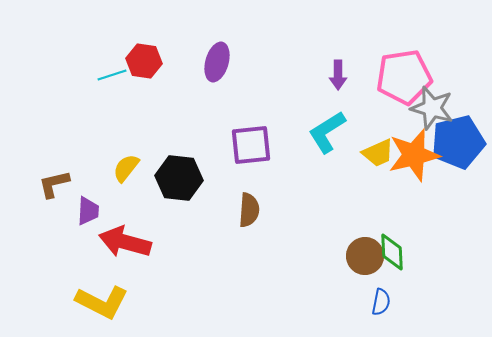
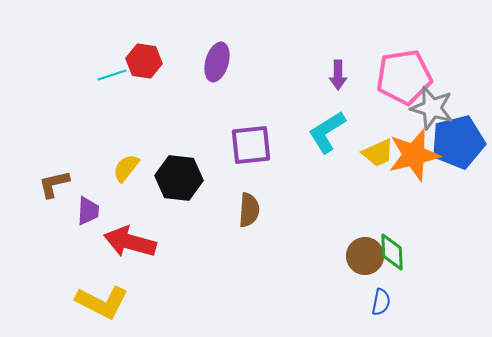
red arrow: moved 5 px right
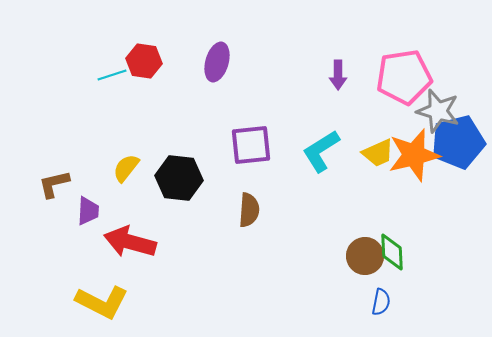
gray star: moved 6 px right, 3 px down
cyan L-shape: moved 6 px left, 19 px down
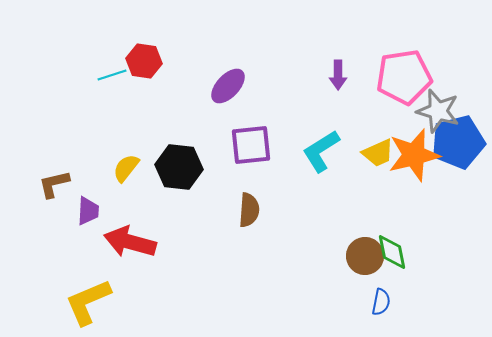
purple ellipse: moved 11 px right, 24 px down; rotated 27 degrees clockwise
black hexagon: moved 11 px up
green diamond: rotated 9 degrees counterclockwise
yellow L-shape: moved 14 px left; rotated 130 degrees clockwise
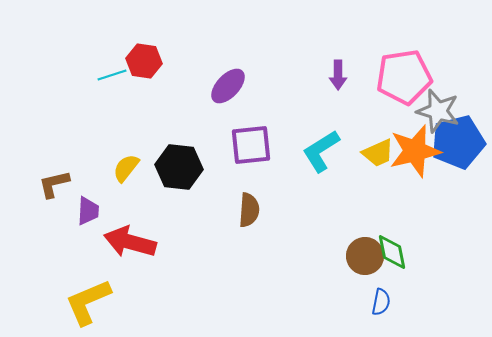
orange star: moved 1 px right, 4 px up
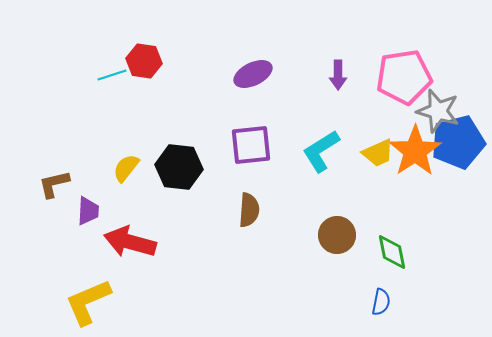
purple ellipse: moved 25 px right, 12 px up; rotated 21 degrees clockwise
orange star: rotated 20 degrees counterclockwise
brown circle: moved 28 px left, 21 px up
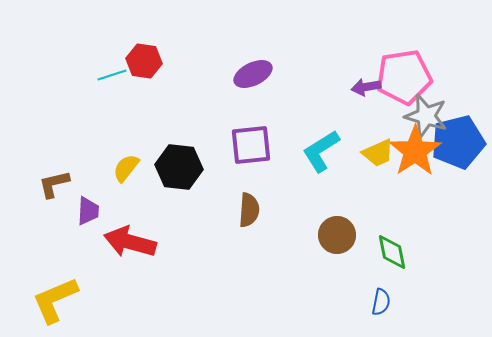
purple arrow: moved 28 px right, 12 px down; rotated 80 degrees clockwise
gray star: moved 12 px left, 5 px down
yellow L-shape: moved 33 px left, 2 px up
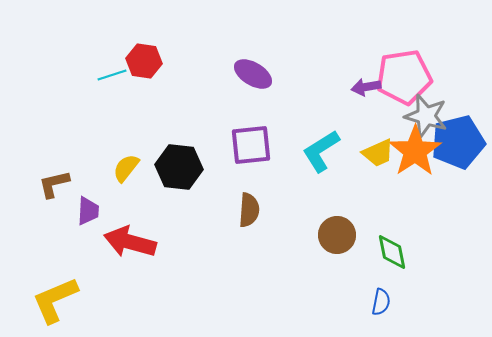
purple ellipse: rotated 57 degrees clockwise
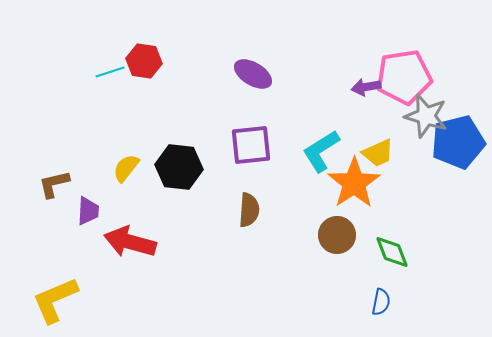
cyan line: moved 2 px left, 3 px up
orange star: moved 61 px left, 32 px down
green diamond: rotated 9 degrees counterclockwise
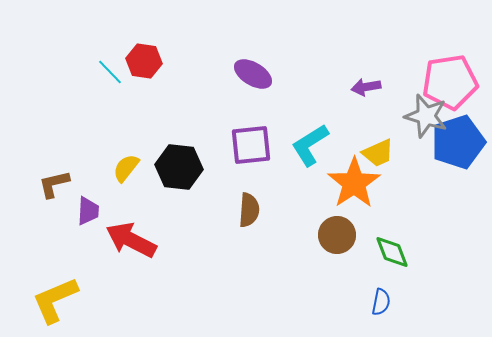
cyan line: rotated 64 degrees clockwise
pink pentagon: moved 46 px right, 5 px down
blue pentagon: rotated 4 degrees counterclockwise
cyan L-shape: moved 11 px left, 6 px up
red arrow: moved 1 px right, 2 px up; rotated 12 degrees clockwise
